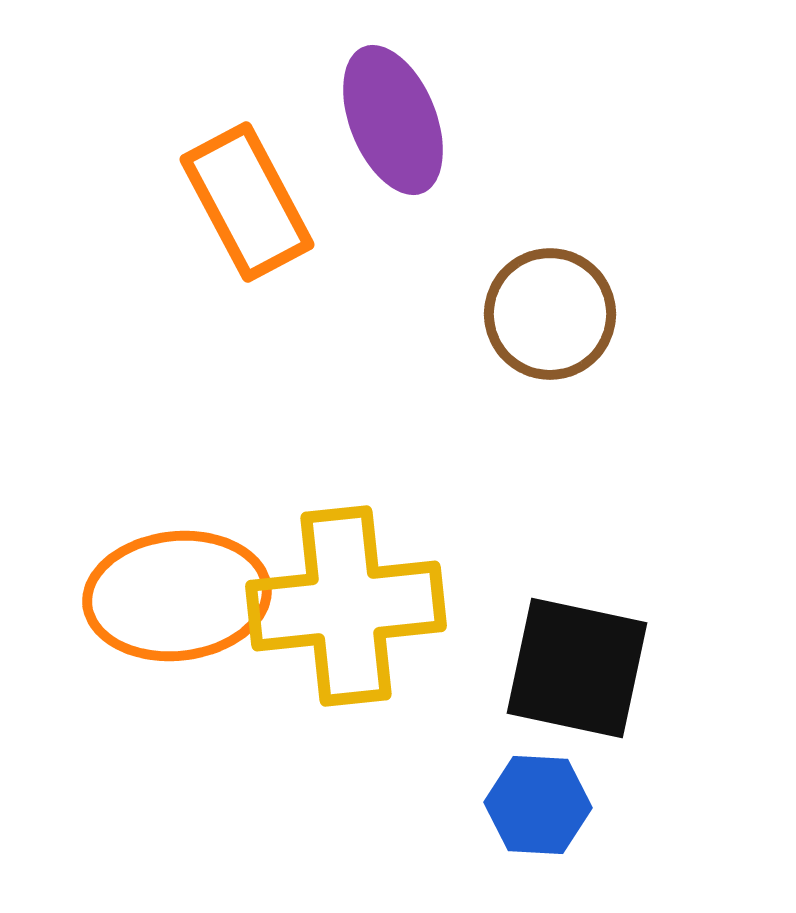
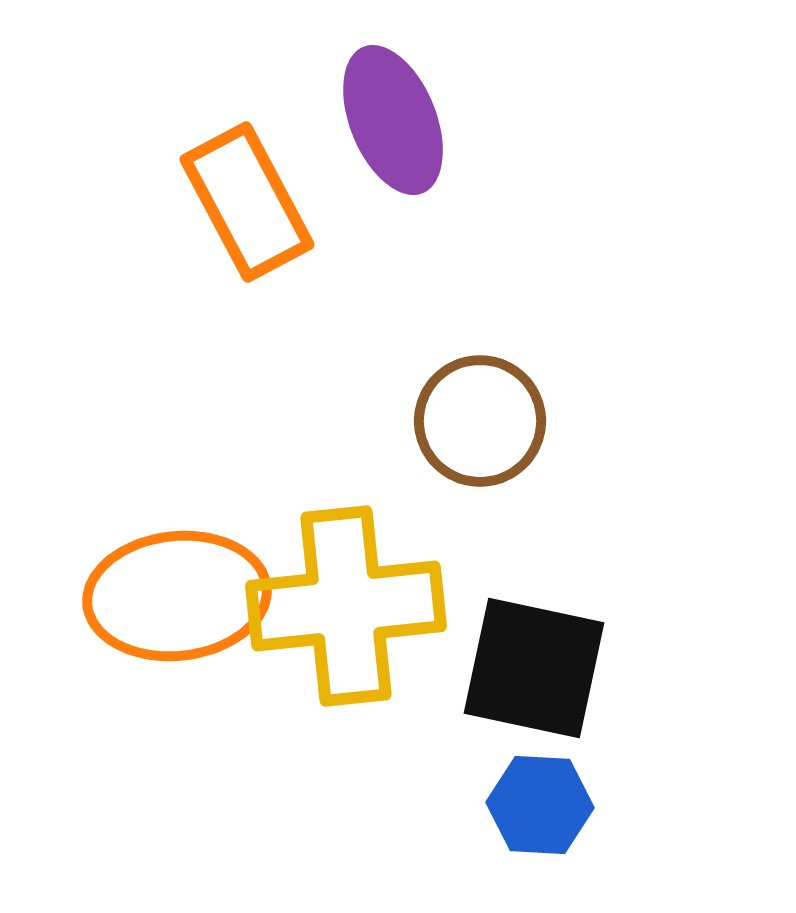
brown circle: moved 70 px left, 107 px down
black square: moved 43 px left
blue hexagon: moved 2 px right
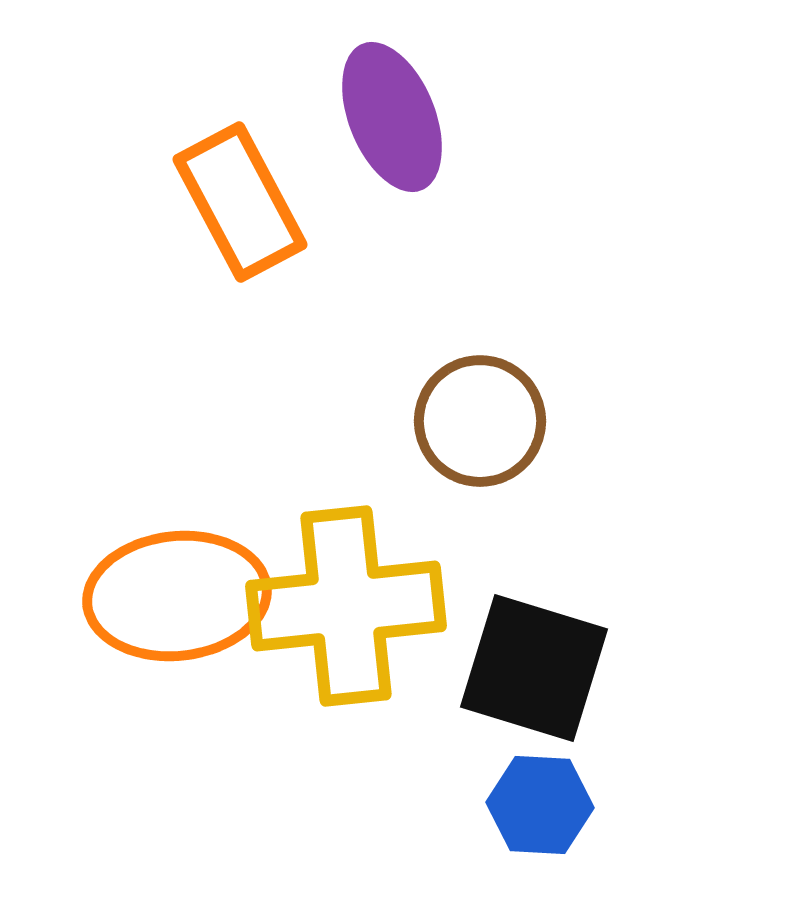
purple ellipse: moved 1 px left, 3 px up
orange rectangle: moved 7 px left
black square: rotated 5 degrees clockwise
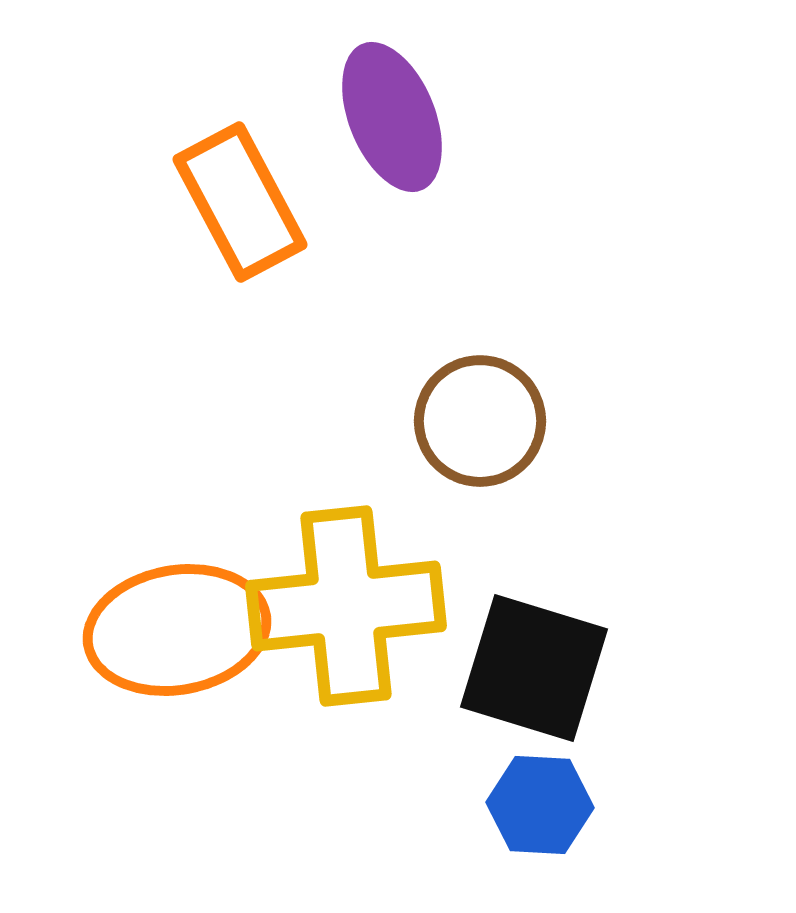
orange ellipse: moved 34 px down; rotated 4 degrees counterclockwise
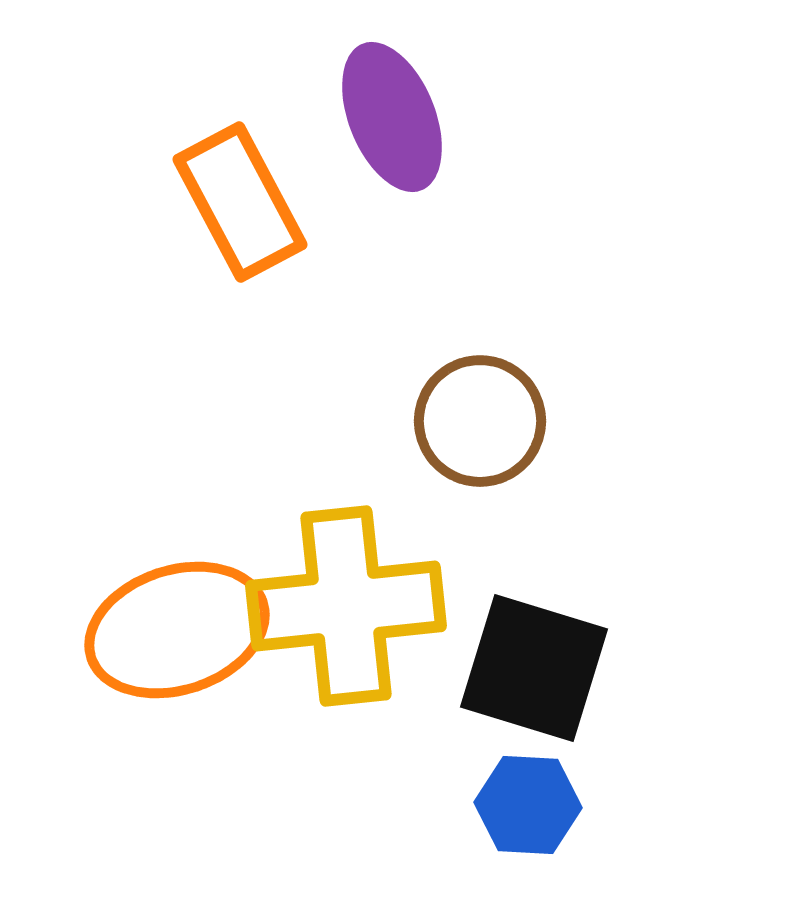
orange ellipse: rotated 8 degrees counterclockwise
blue hexagon: moved 12 px left
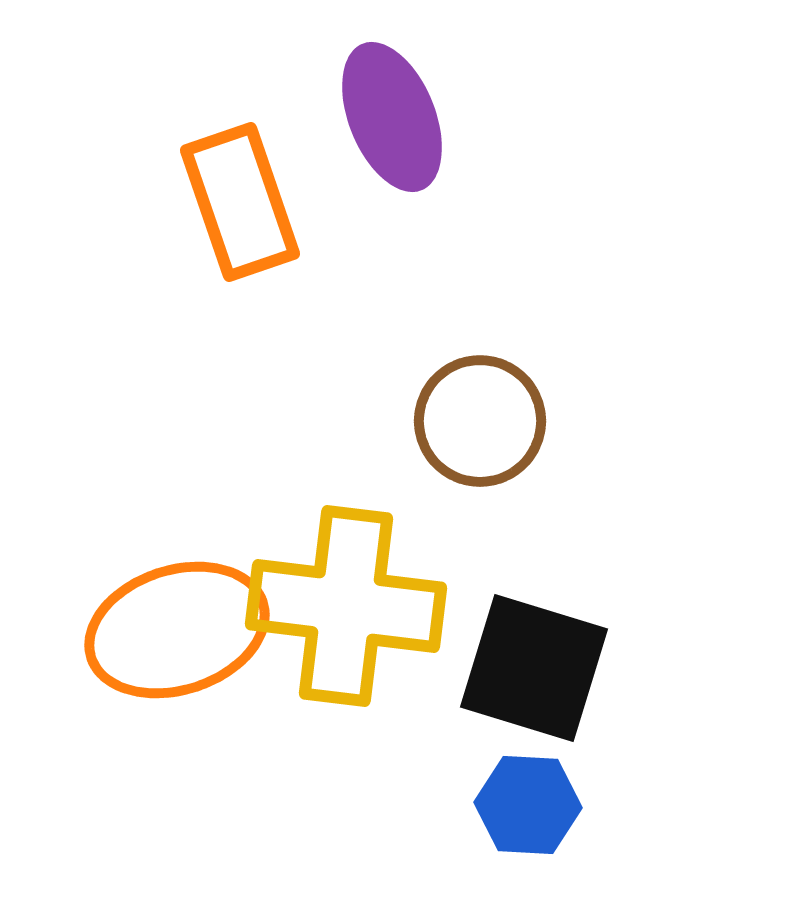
orange rectangle: rotated 9 degrees clockwise
yellow cross: rotated 13 degrees clockwise
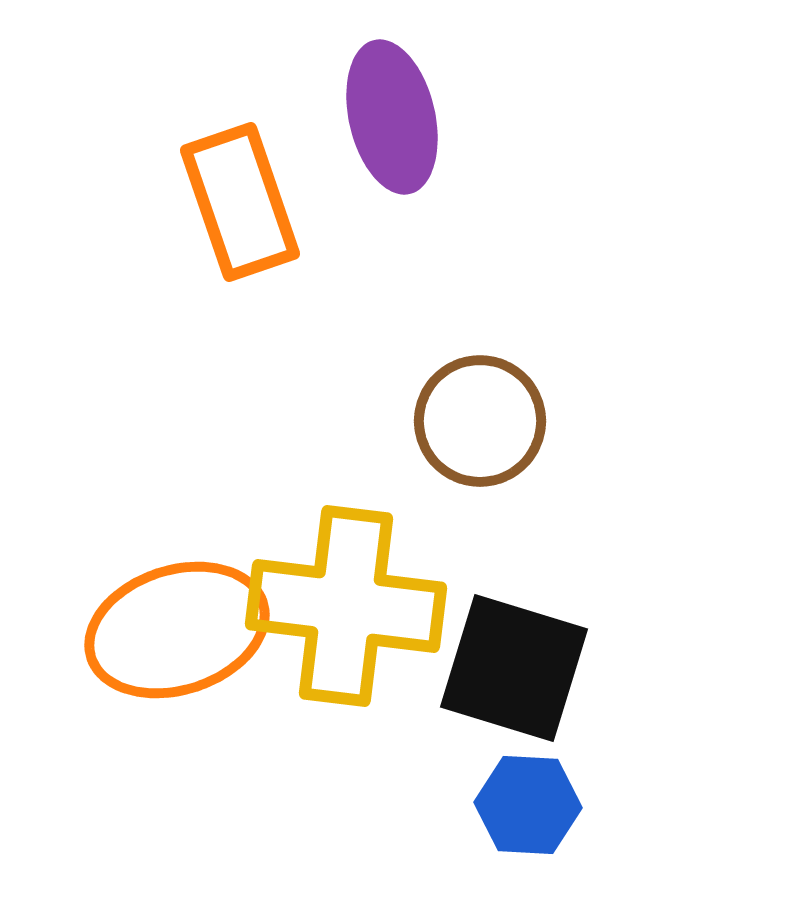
purple ellipse: rotated 9 degrees clockwise
black square: moved 20 px left
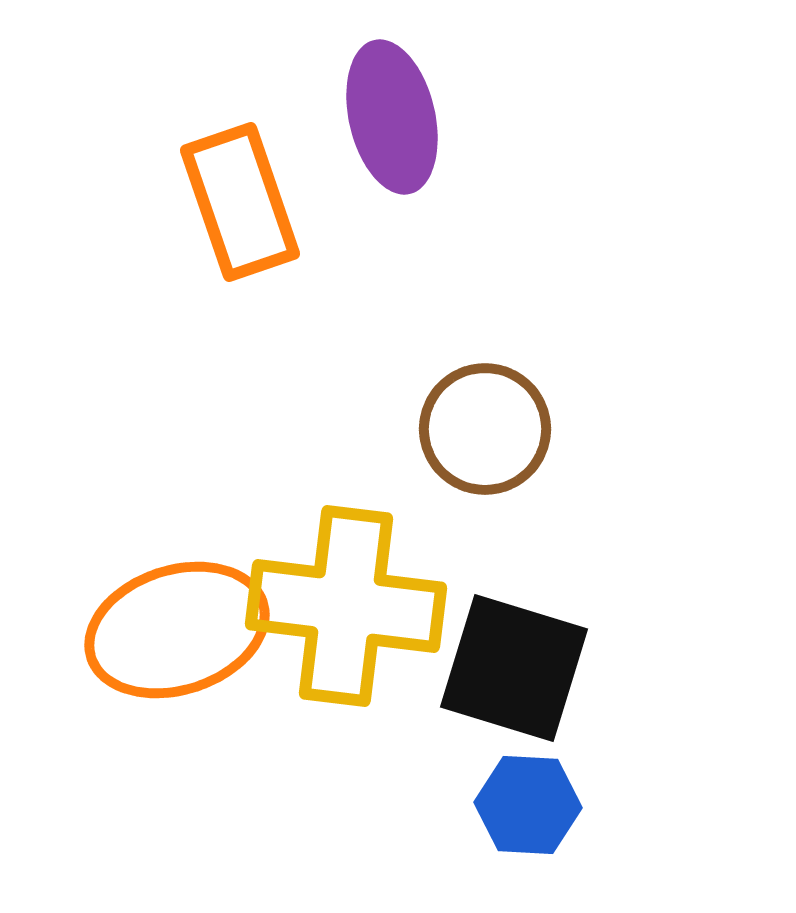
brown circle: moved 5 px right, 8 px down
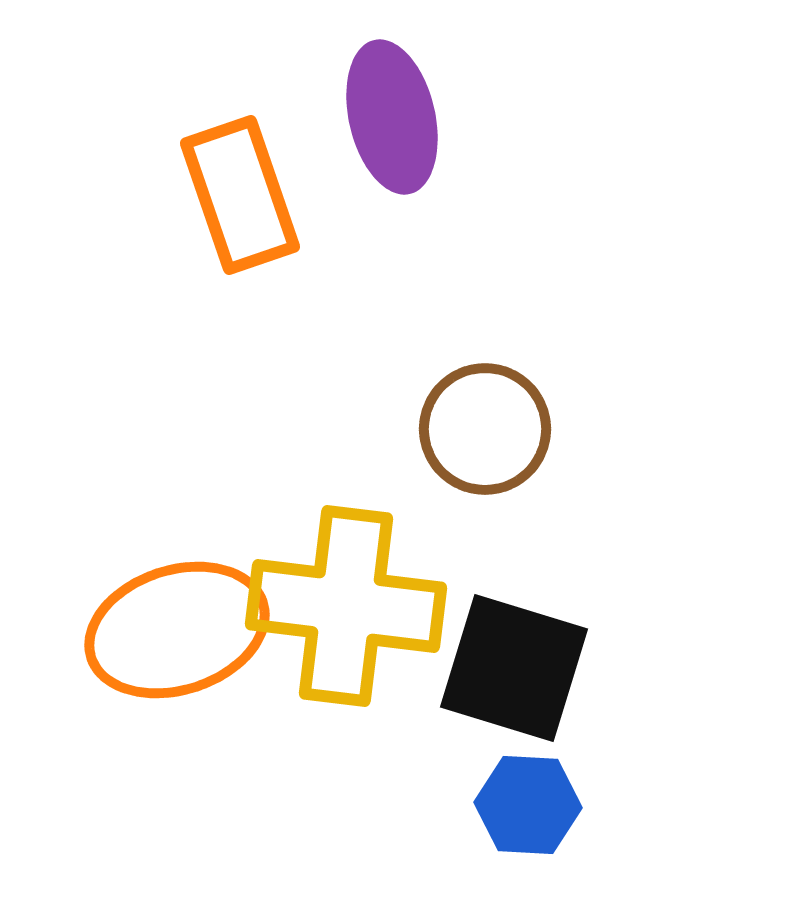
orange rectangle: moved 7 px up
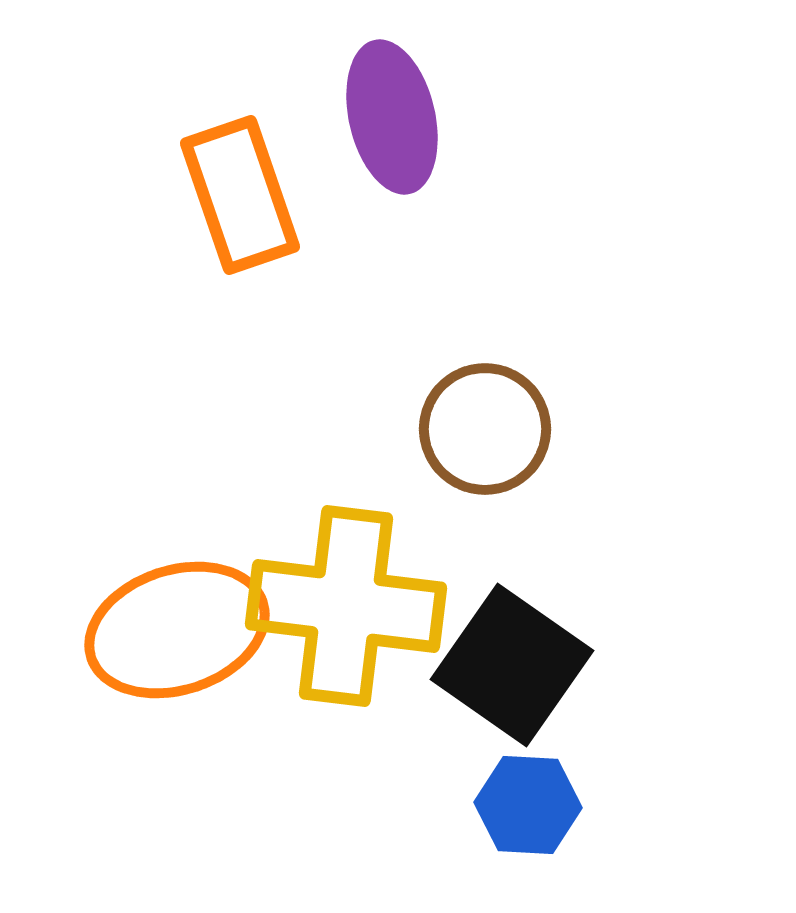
black square: moved 2 px left, 3 px up; rotated 18 degrees clockwise
